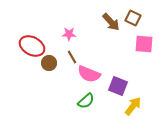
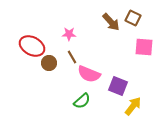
pink square: moved 3 px down
green semicircle: moved 4 px left
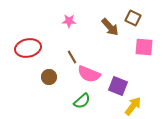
brown arrow: moved 1 px left, 5 px down
pink star: moved 13 px up
red ellipse: moved 4 px left, 2 px down; rotated 40 degrees counterclockwise
brown circle: moved 14 px down
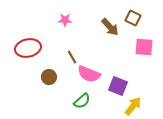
pink star: moved 4 px left, 1 px up
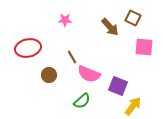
brown circle: moved 2 px up
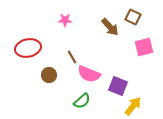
brown square: moved 1 px up
pink square: rotated 18 degrees counterclockwise
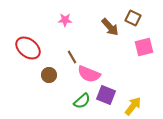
brown square: moved 1 px down
red ellipse: rotated 50 degrees clockwise
purple square: moved 12 px left, 9 px down
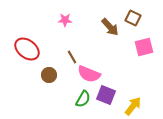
red ellipse: moved 1 px left, 1 px down
green semicircle: moved 1 px right, 2 px up; rotated 18 degrees counterclockwise
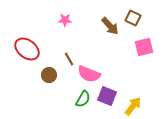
brown arrow: moved 1 px up
brown line: moved 3 px left, 2 px down
purple square: moved 1 px right, 1 px down
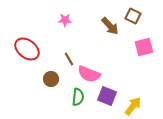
brown square: moved 2 px up
brown circle: moved 2 px right, 4 px down
green semicircle: moved 5 px left, 2 px up; rotated 24 degrees counterclockwise
